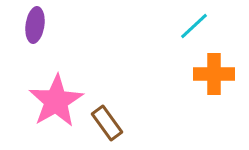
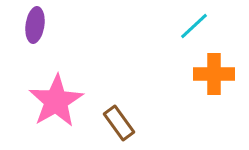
brown rectangle: moved 12 px right
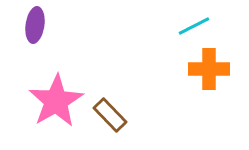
cyan line: rotated 16 degrees clockwise
orange cross: moved 5 px left, 5 px up
brown rectangle: moved 9 px left, 8 px up; rotated 8 degrees counterclockwise
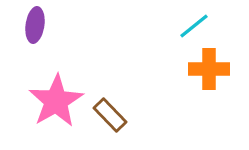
cyan line: rotated 12 degrees counterclockwise
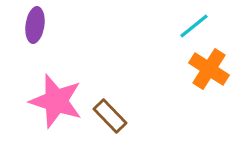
orange cross: rotated 33 degrees clockwise
pink star: rotated 24 degrees counterclockwise
brown rectangle: moved 1 px down
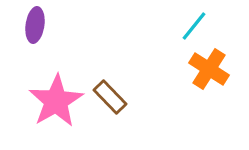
cyan line: rotated 12 degrees counterclockwise
pink star: rotated 24 degrees clockwise
brown rectangle: moved 19 px up
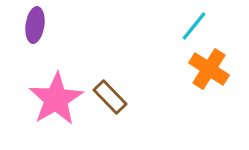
pink star: moved 2 px up
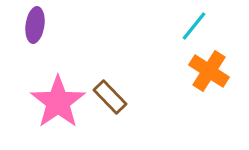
orange cross: moved 2 px down
pink star: moved 2 px right, 3 px down; rotated 4 degrees counterclockwise
